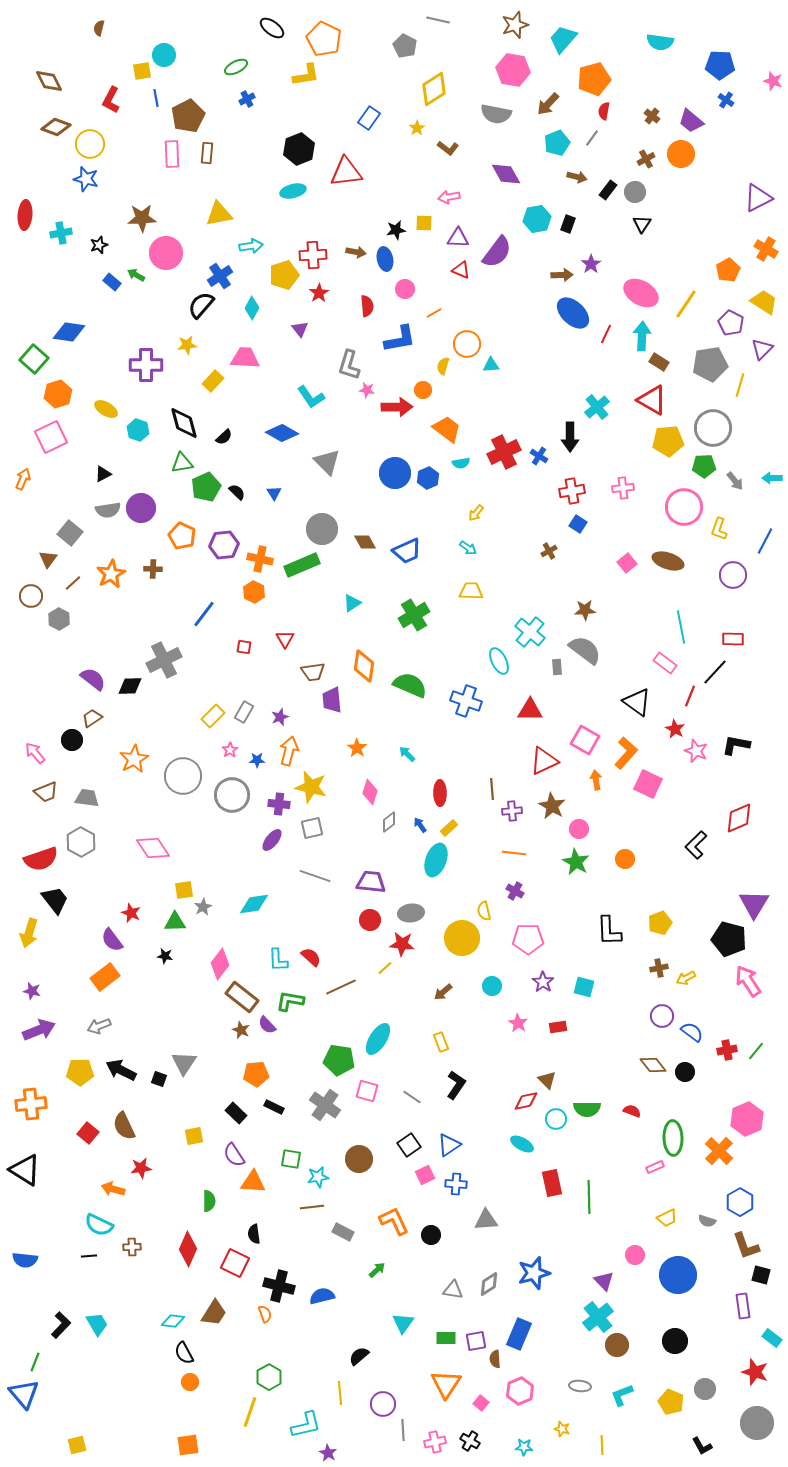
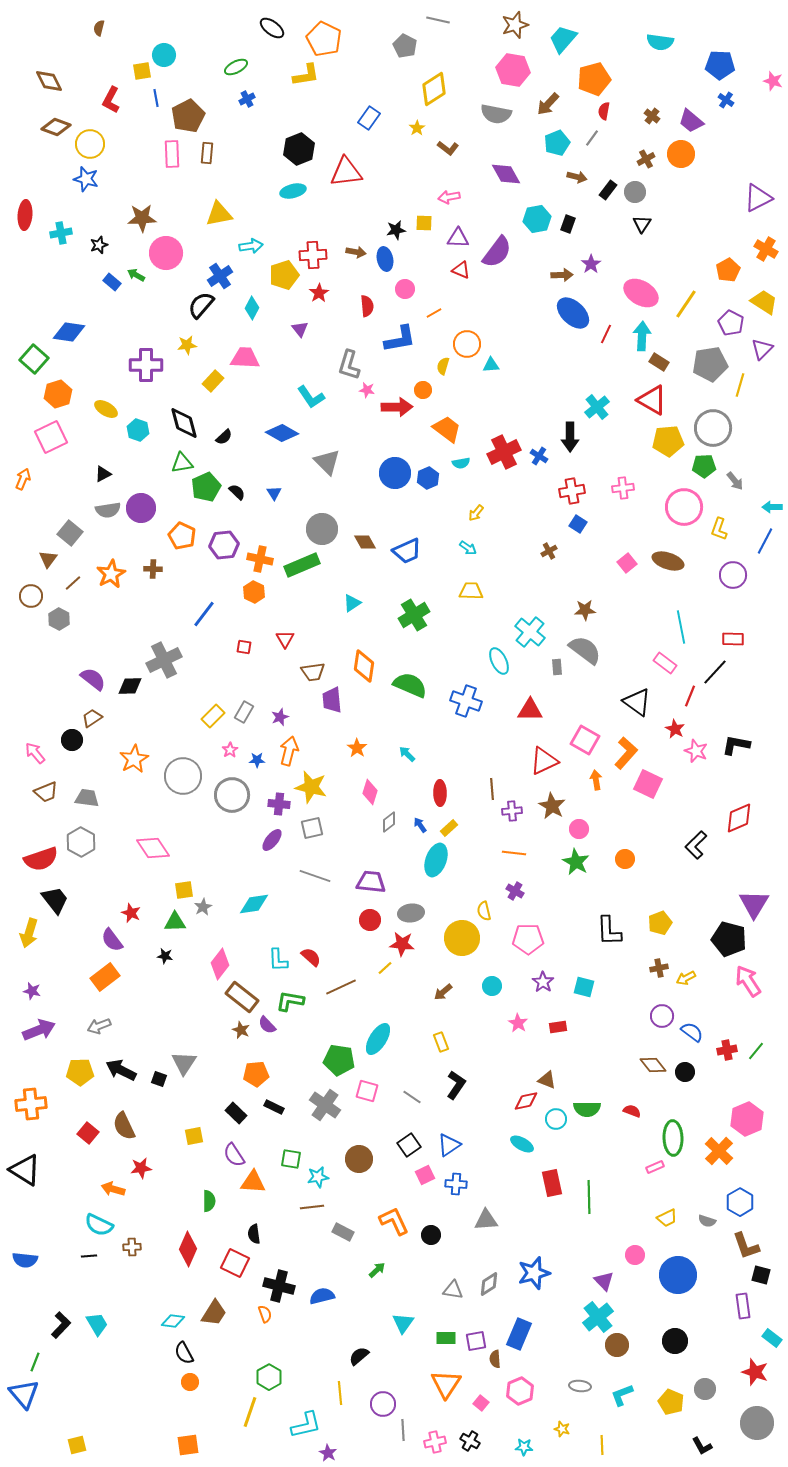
cyan arrow at (772, 478): moved 29 px down
brown triangle at (547, 1080): rotated 24 degrees counterclockwise
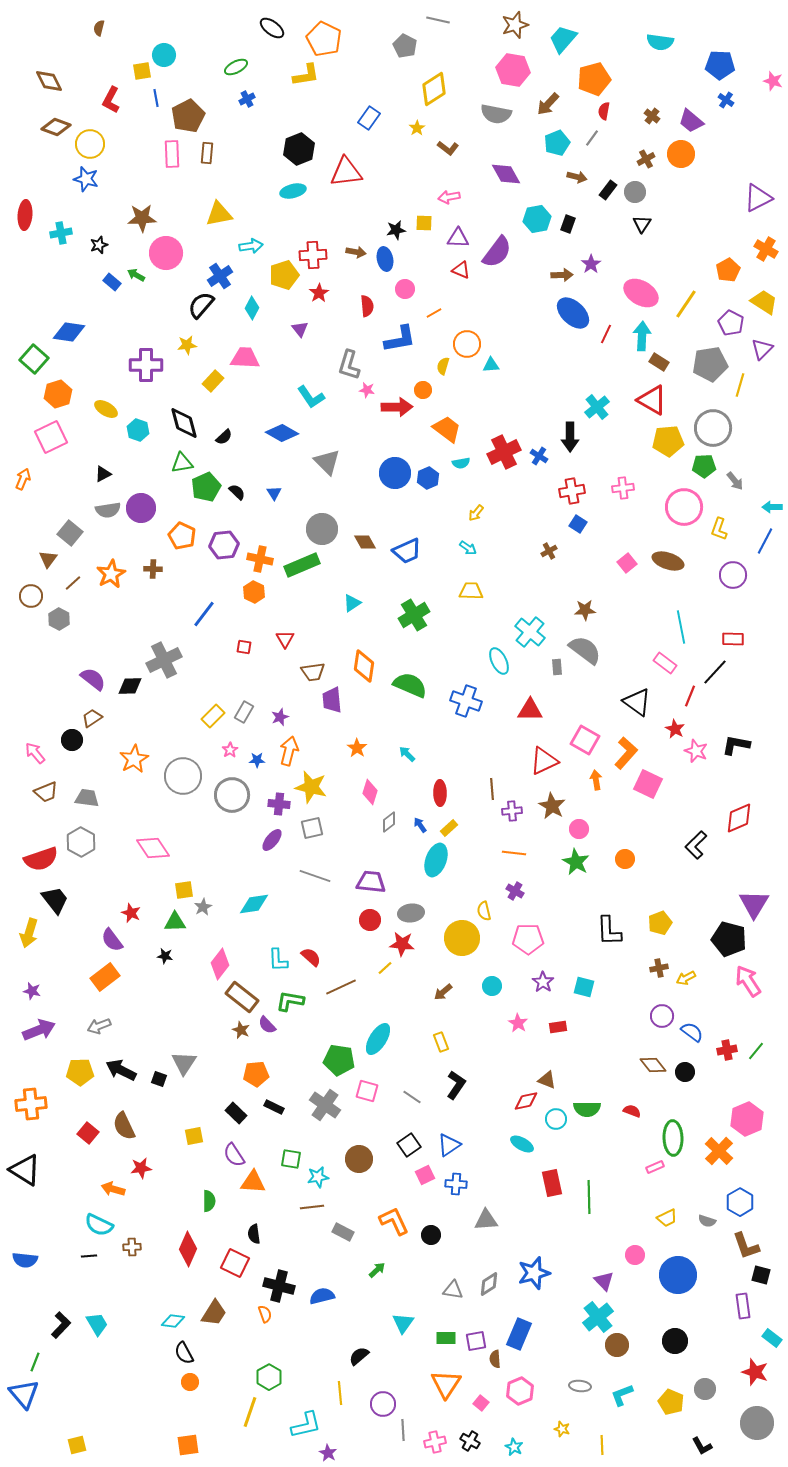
cyan star at (524, 1447): moved 10 px left; rotated 24 degrees clockwise
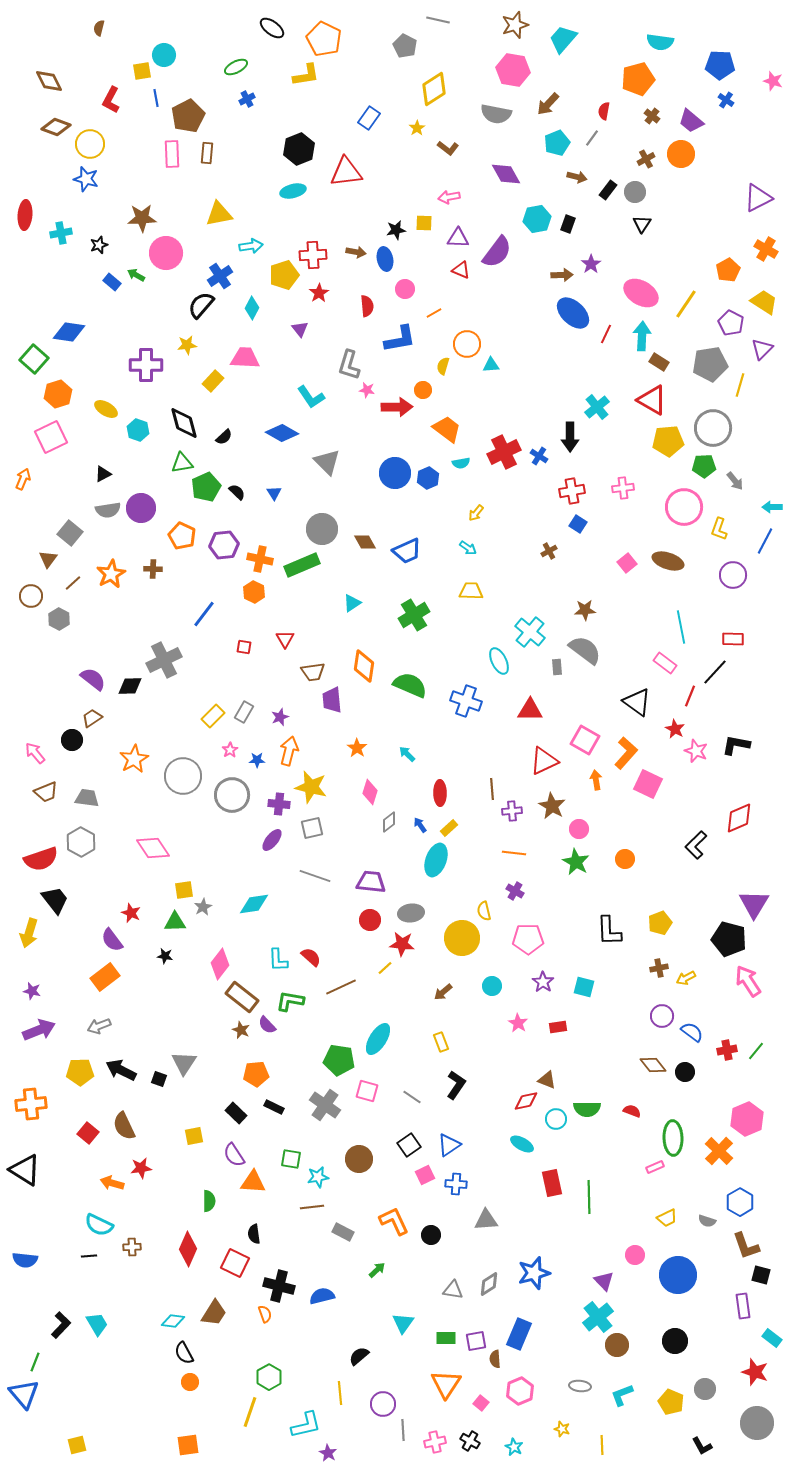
orange pentagon at (594, 79): moved 44 px right
orange arrow at (113, 1189): moved 1 px left, 6 px up
